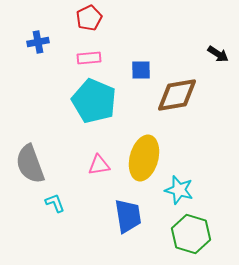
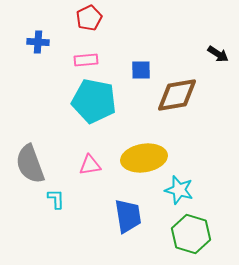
blue cross: rotated 15 degrees clockwise
pink rectangle: moved 3 px left, 2 px down
cyan pentagon: rotated 12 degrees counterclockwise
yellow ellipse: rotated 66 degrees clockwise
pink triangle: moved 9 px left
cyan L-shape: moved 1 px right, 4 px up; rotated 20 degrees clockwise
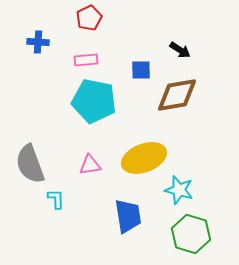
black arrow: moved 38 px left, 4 px up
yellow ellipse: rotated 12 degrees counterclockwise
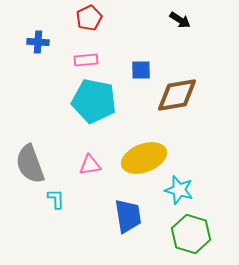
black arrow: moved 30 px up
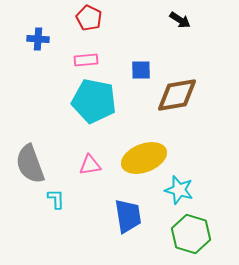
red pentagon: rotated 20 degrees counterclockwise
blue cross: moved 3 px up
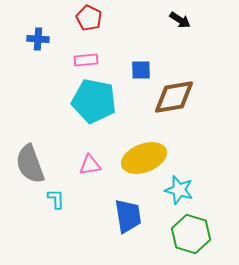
brown diamond: moved 3 px left, 2 px down
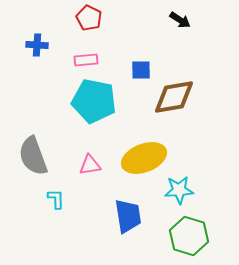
blue cross: moved 1 px left, 6 px down
gray semicircle: moved 3 px right, 8 px up
cyan star: rotated 20 degrees counterclockwise
green hexagon: moved 2 px left, 2 px down
